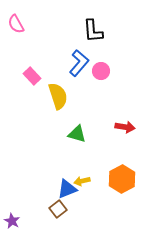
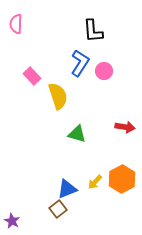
pink semicircle: rotated 30 degrees clockwise
blue L-shape: moved 1 px right; rotated 8 degrees counterclockwise
pink circle: moved 3 px right
yellow arrow: moved 13 px right, 1 px down; rotated 35 degrees counterclockwise
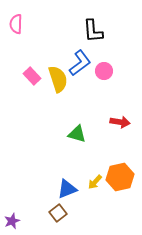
blue L-shape: rotated 20 degrees clockwise
yellow semicircle: moved 17 px up
red arrow: moved 5 px left, 5 px up
orange hexagon: moved 2 px left, 2 px up; rotated 16 degrees clockwise
brown square: moved 4 px down
purple star: rotated 21 degrees clockwise
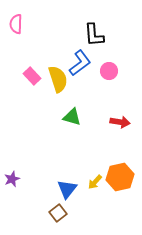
black L-shape: moved 1 px right, 4 px down
pink circle: moved 5 px right
green triangle: moved 5 px left, 17 px up
blue triangle: rotated 30 degrees counterclockwise
purple star: moved 42 px up
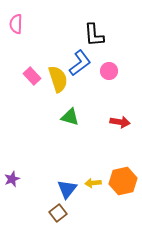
green triangle: moved 2 px left
orange hexagon: moved 3 px right, 4 px down
yellow arrow: moved 2 px left, 1 px down; rotated 42 degrees clockwise
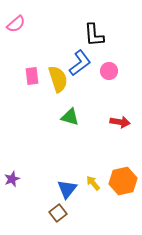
pink semicircle: rotated 132 degrees counterclockwise
pink rectangle: rotated 36 degrees clockwise
yellow arrow: rotated 56 degrees clockwise
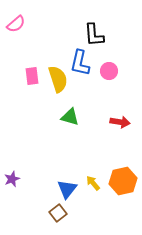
blue L-shape: rotated 140 degrees clockwise
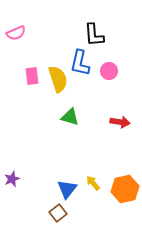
pink semicircle: moved 9 px down; rotated 18 degrees clockwise
orange hexagon: moved 2 px right, 8 px down
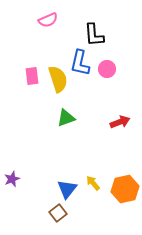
pink semicircle: moved 32 px right, 13 px up
pink circle: moved 2 px left, 2 px up
green triangle: moved 4 px left, 1 px down; rotated 36 degrees counterclockwise
red arrow: rotated 30 degrees counterclockwise
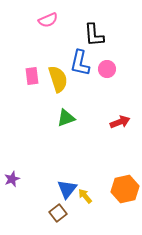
yellow arrow: moved 8 px left, 13 px down
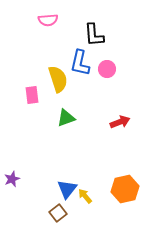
pink semicircle: rotated 18 degrees clockwise
pink rectangle: moved 19 px down
